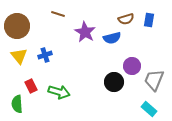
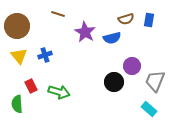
gray trapezoid: moved 1 px right, 1 px down
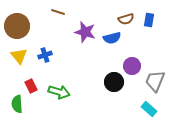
brown line: moved 2 px up
purple star: rotated 15 degrees counterclockwise
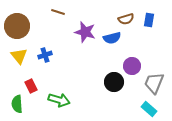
gray trapezoid: moved 1 px left, 2 px down
green arrow: moved 8 px down
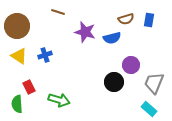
yellow triangle: rotated 18 degrees counterclockwise
purple circle: moved 1 px left, 1 px up
red rectangle: moved 2 px left, 1 px down
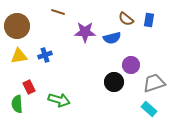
brown semicircle: rotated 56 degrees clockwise
purple star: rotated 15 degrees counterclockwise
yellow triangle: rotated 42 degrees counterclockwise
gray trapezoid: rotated 50 degrees clockwise
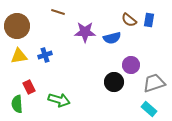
brown semicircle: moved 3 px right, 1 px down
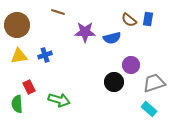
blue rectangle: moved 1 px left, 1 px up
brown circle: moved 1 px up
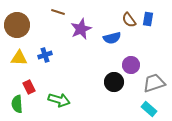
brown semicircle: rotated 14 degrees clockwise
purple star: moved 4 px left, 3 px up; rotated 25 degrees counterclockwise
yellow triangle: moved 2 px down; rotated 12 degrees clockwise
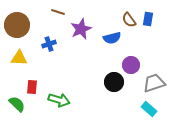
blue cross: moved 4 px right, 11 px up
red rectangle: moved 3 px right; rotated 32 degrees clockwise
green semicircle: rotated 138 degrees clockwise
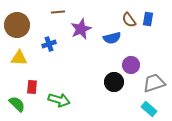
brown line: rotated 24 degrees counterclockwise
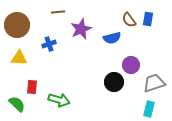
cyan rectangle: rotated 63 degrees clockwise
